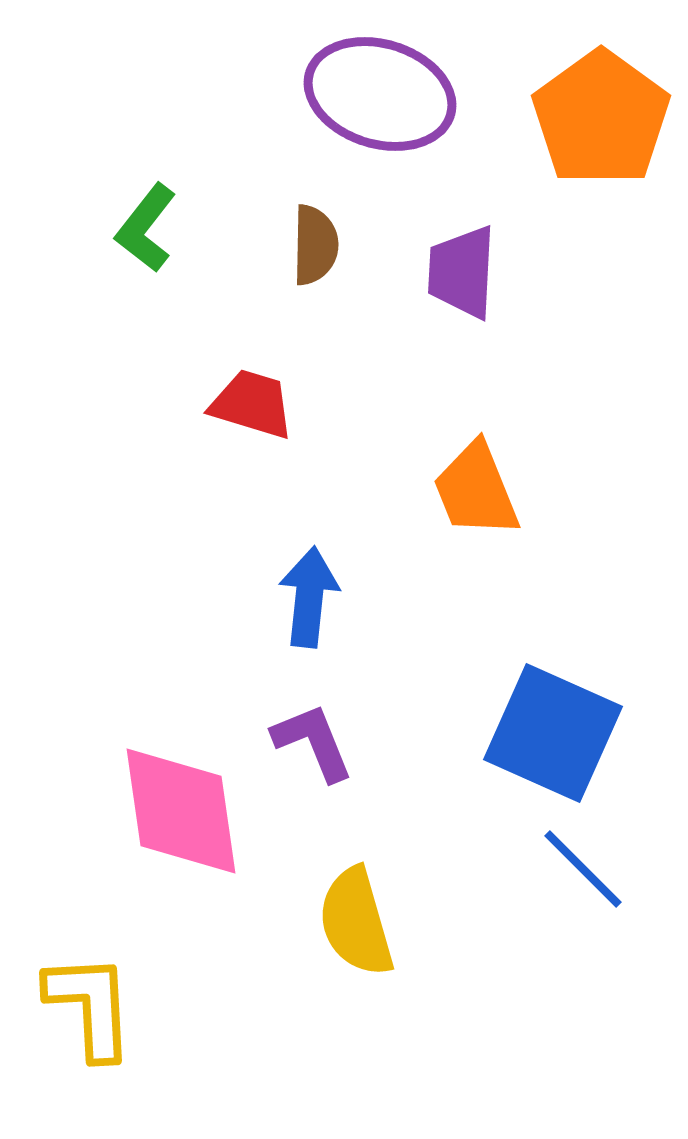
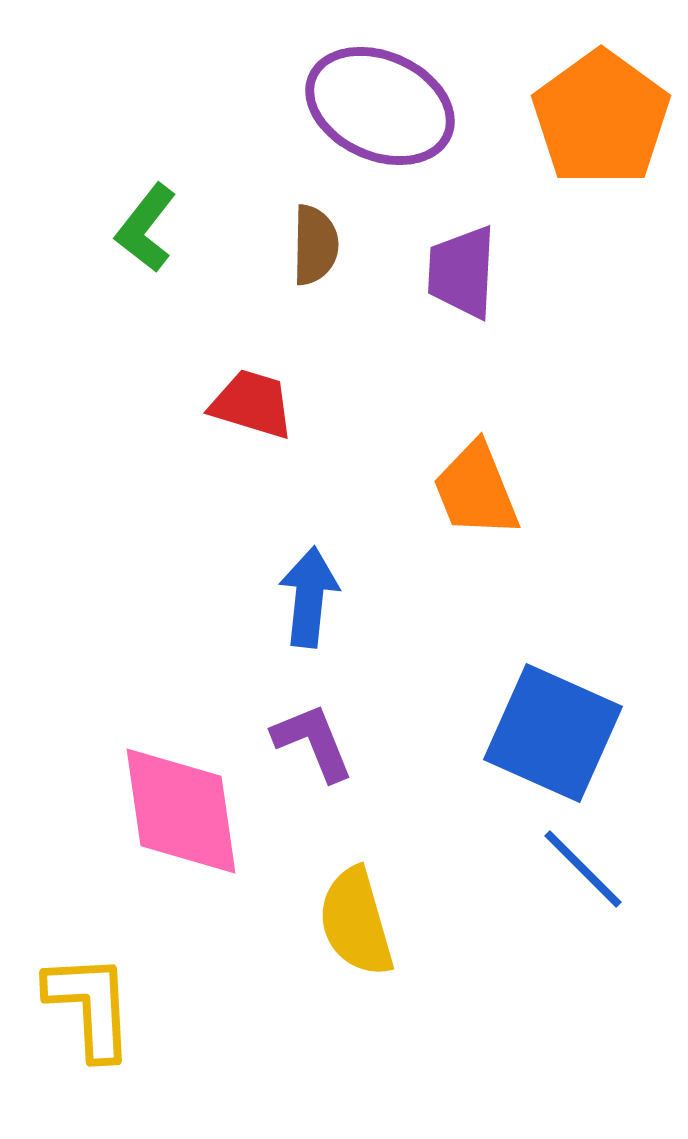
purple ellipse: moved 12 px down; rotated 7 degrees clockwise
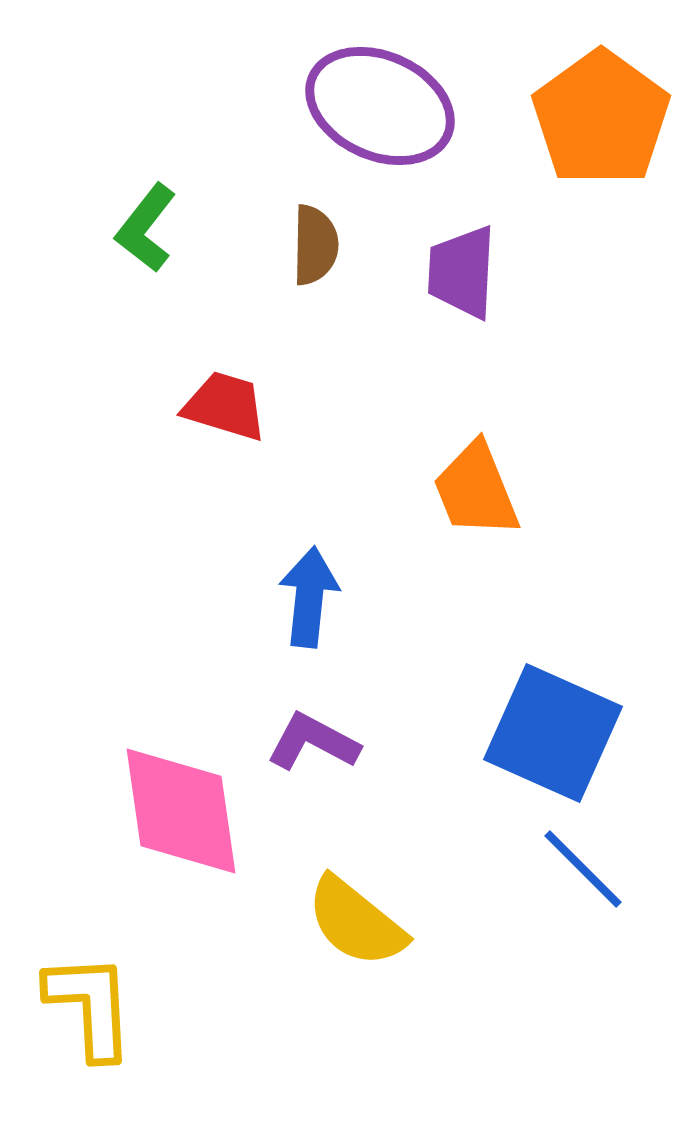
red trapezoid: moved 27 px left, 2 px down
purple L-shape: rotated 40 degrees counterclockwise
yellow semicircle: rotated 35 degrees counterclockwise
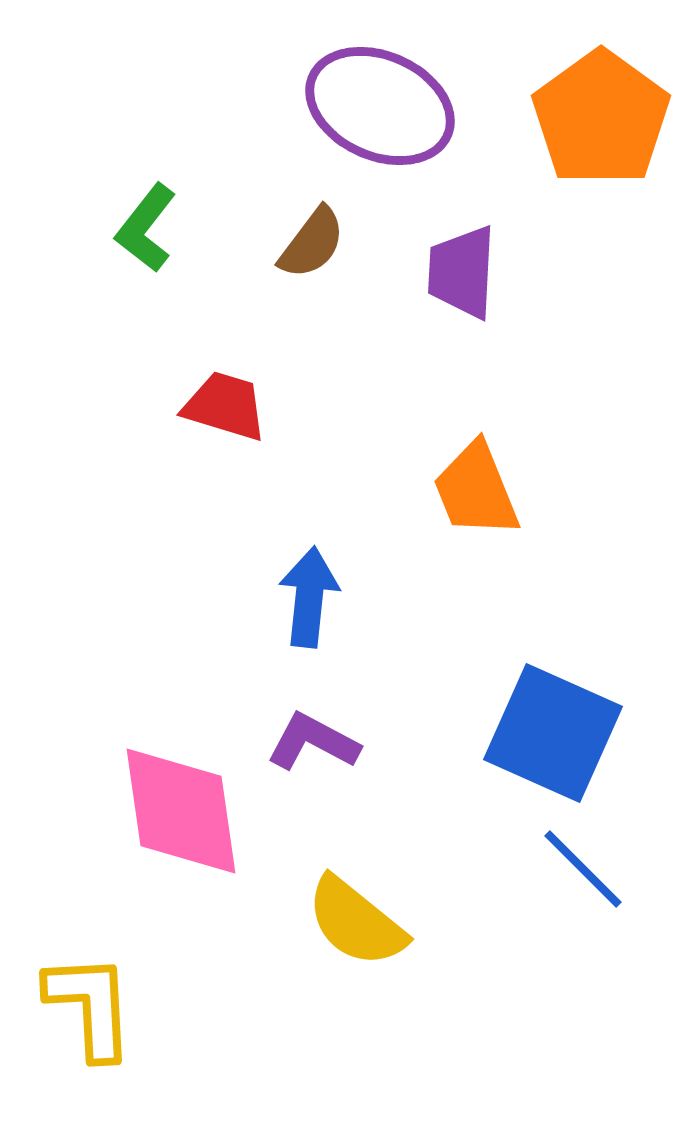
brown semicircle: moved 3 px left, 2 px up; rotated 36 degrees clockwise
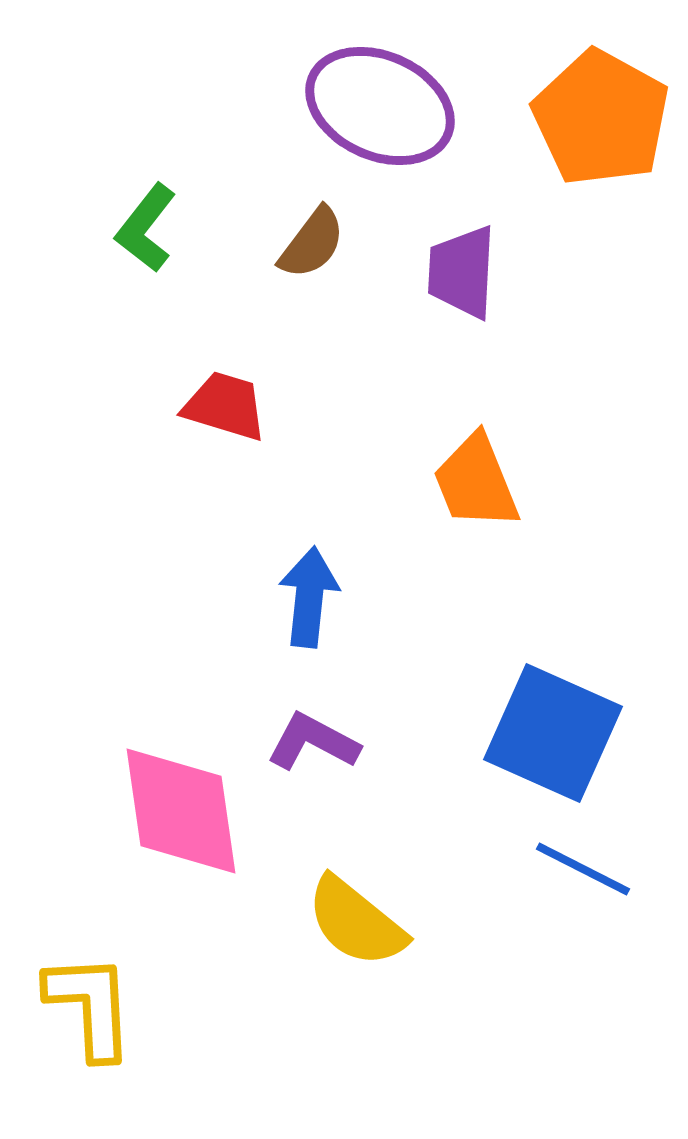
orange pentagon: rotated 7 degrees counterclockwise
orange trapezoid: moved 8 px up
blue line: rotated 18 degrees counterclockwise
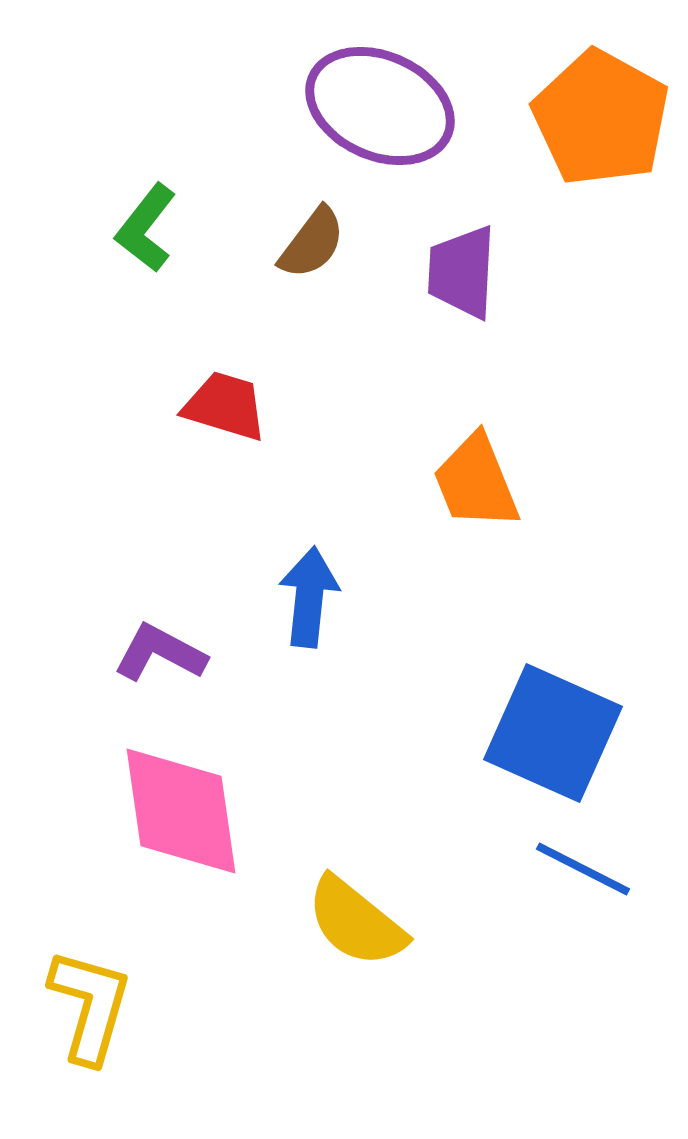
purple L-shape: moved 153 px left, 89 px up
yellow L-shape: rotated 19 degrees clockwise
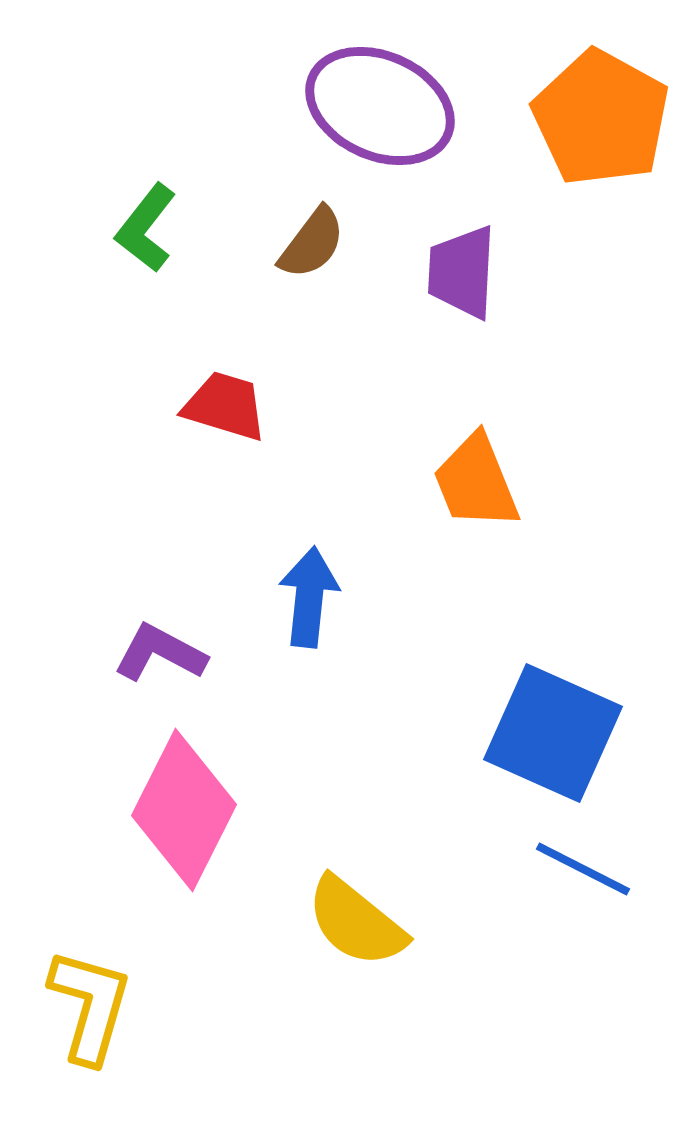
pink diamond: moved 3 px right, 1 px up; rotated 35 degrees clockwise
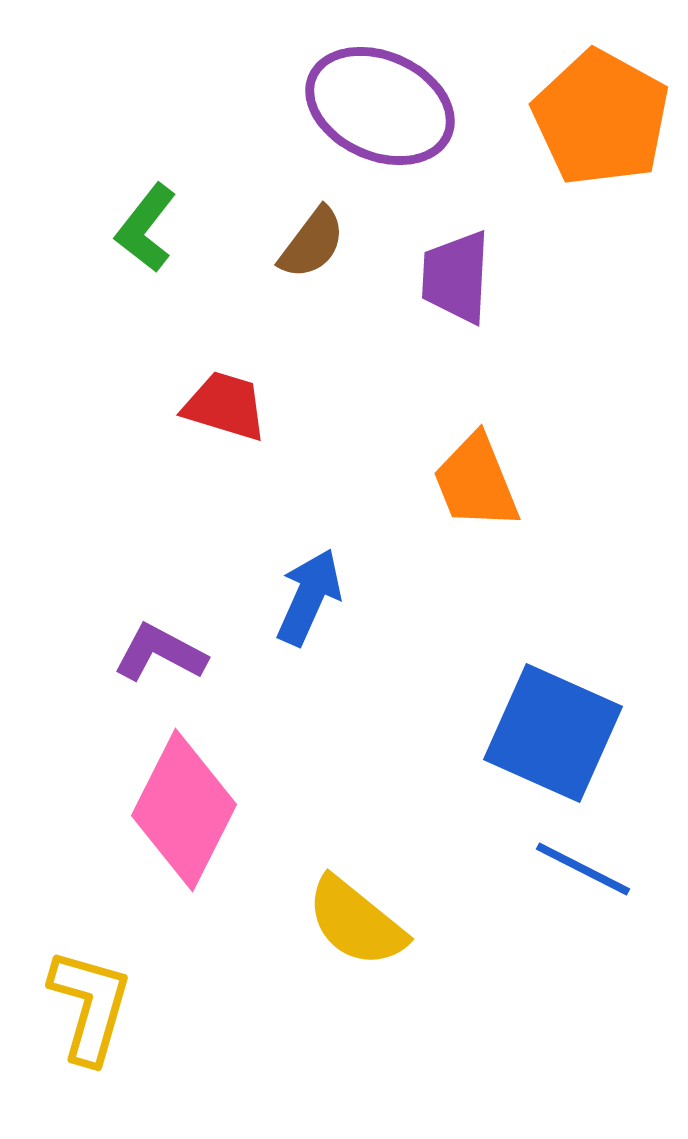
purple trapezoid: moved 6 px left, 5 px down
blue arrow: rotated 18 degrees clockwise
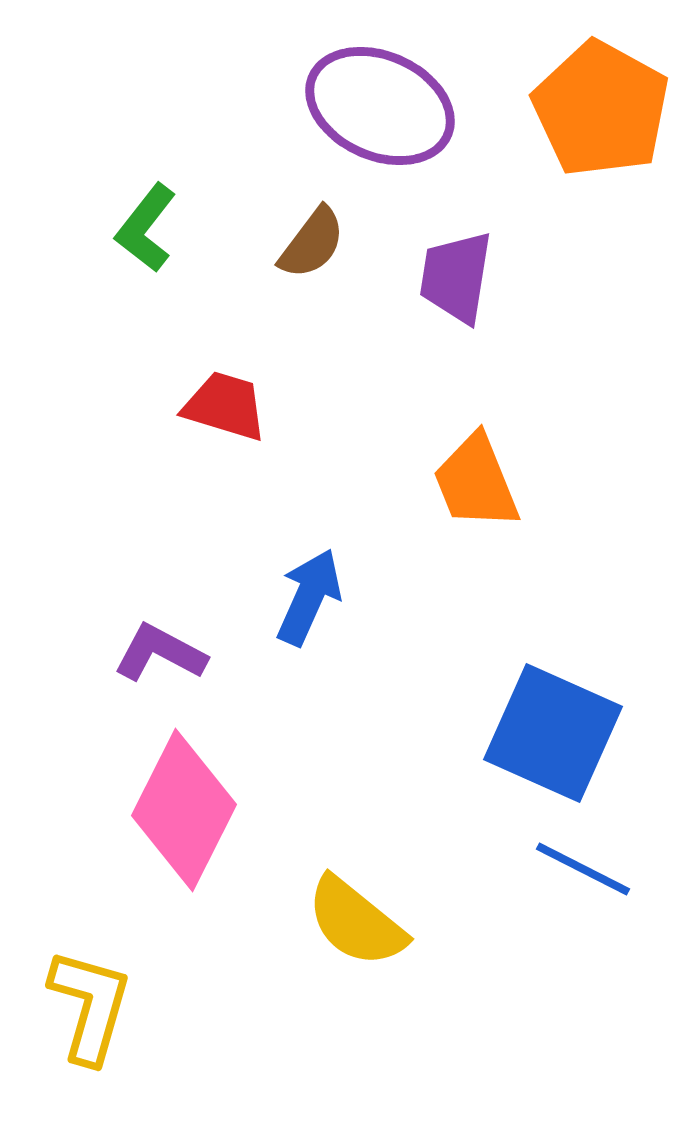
orange pentagon: moved 9 px up
purple trapezoid: rotated 6 degrees clockwise
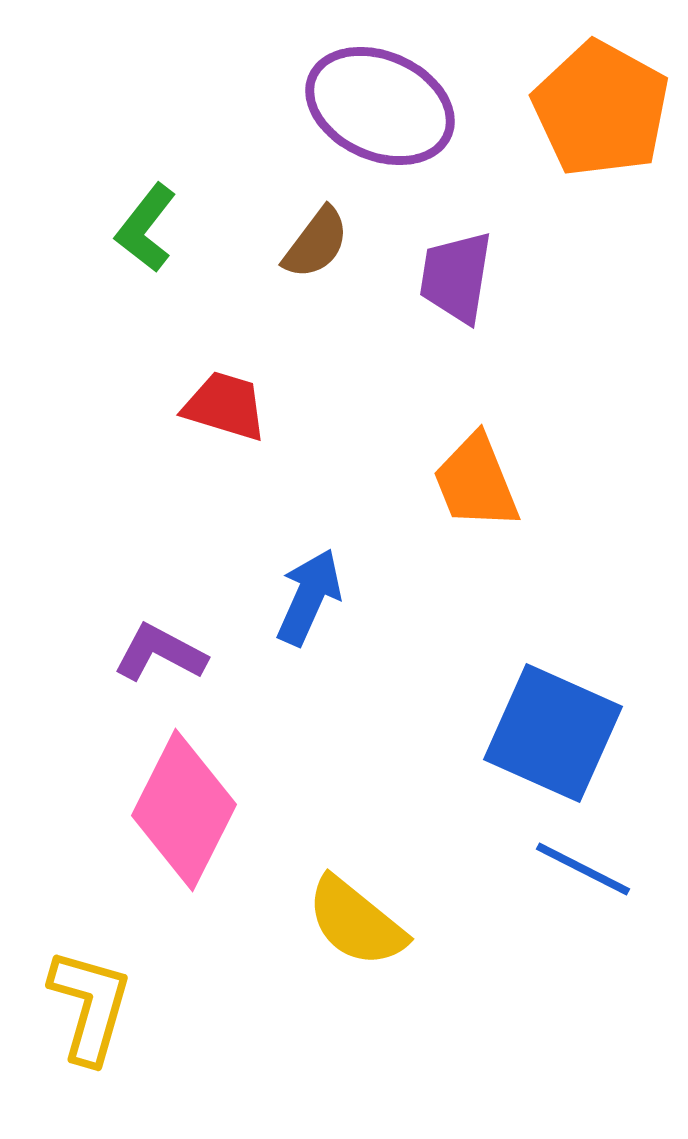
brown semicircle: moved 4 px right
